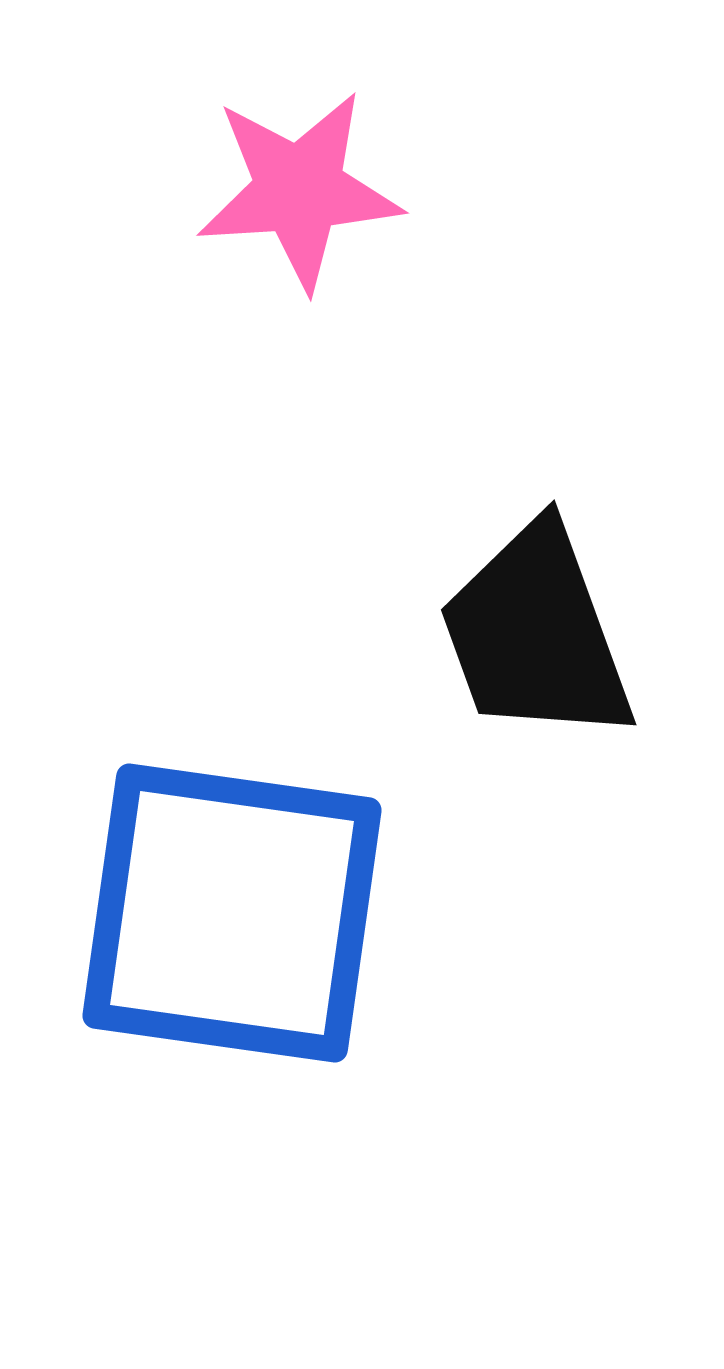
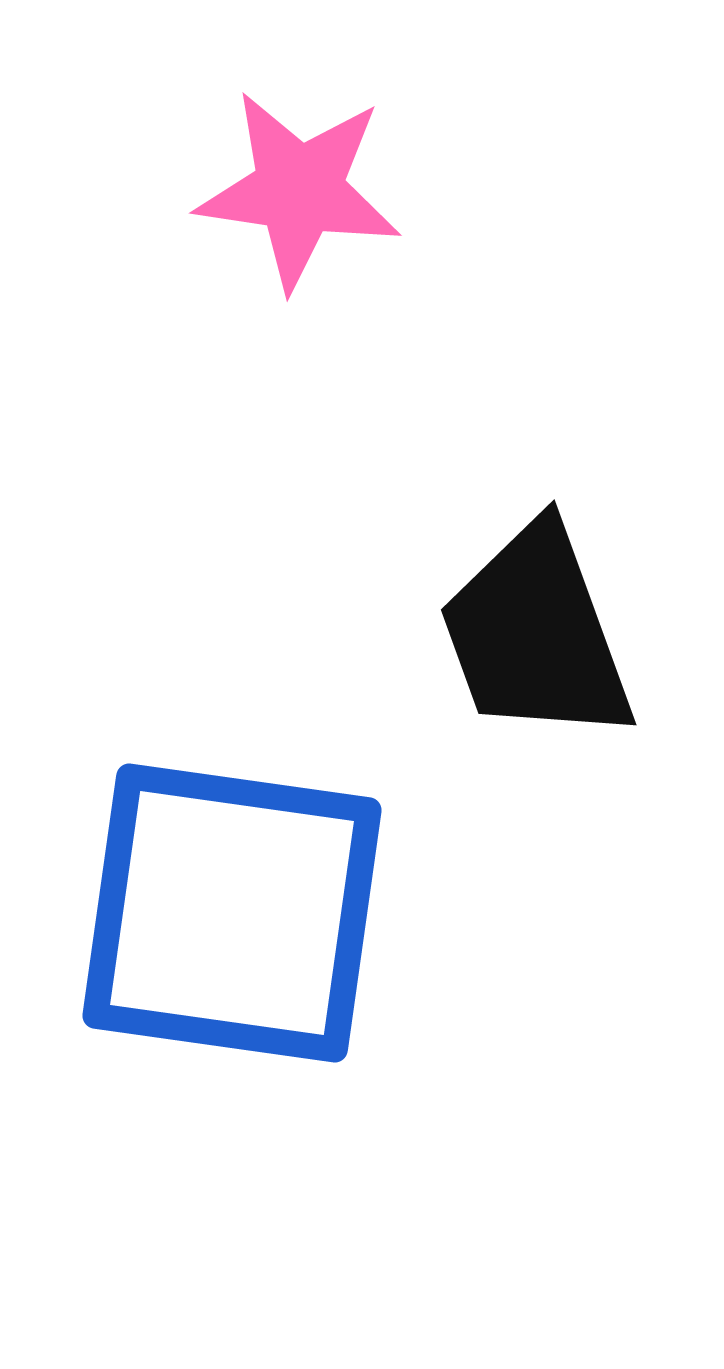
pink star: rotated 12 degrees clockwise
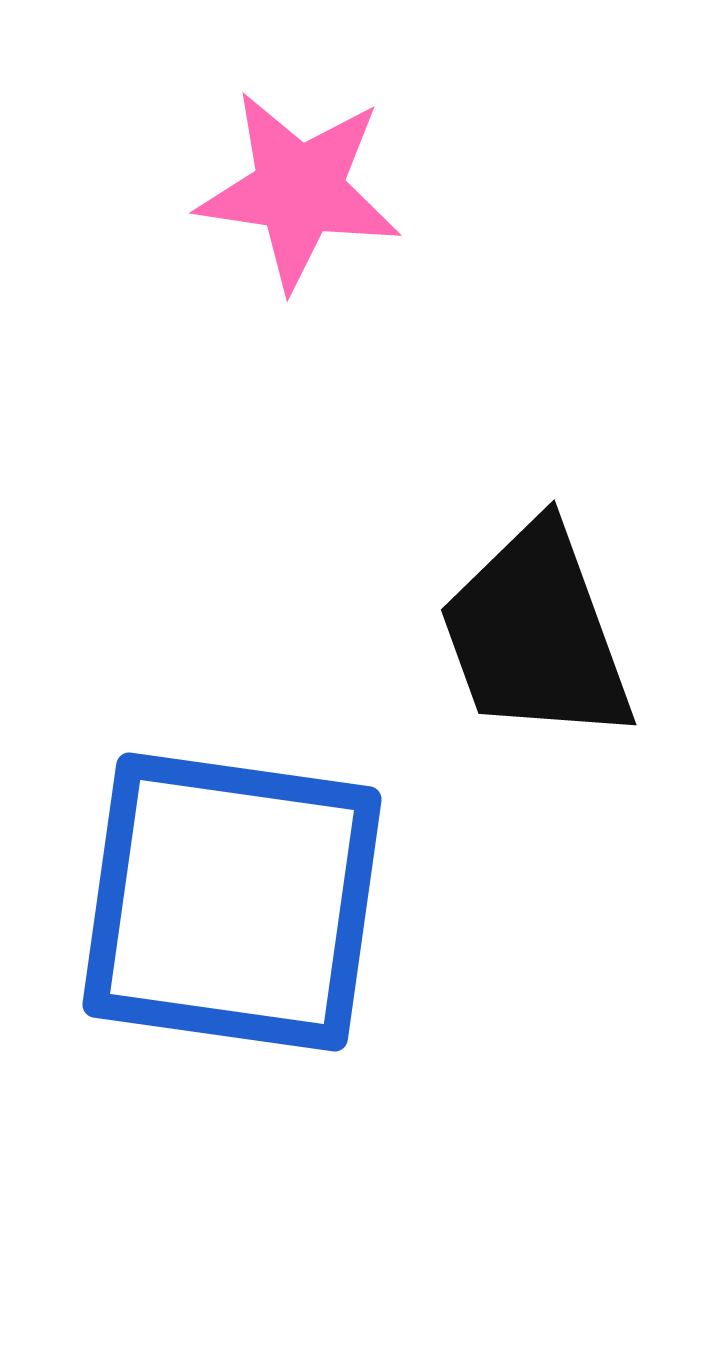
blue square: moved 11 px up
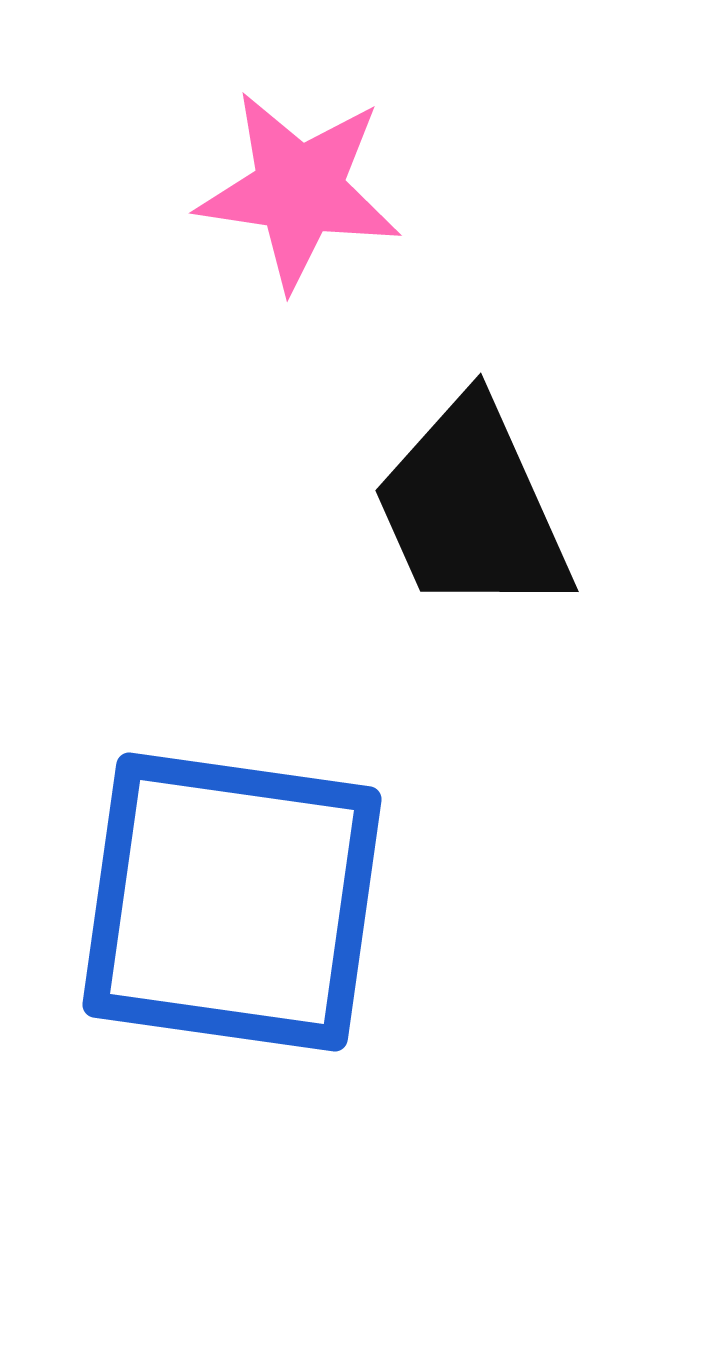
black trapezoid: moved 64 px left, 126 px up; rotated 4 degrees counterclockwise
